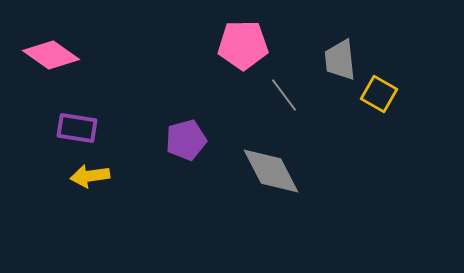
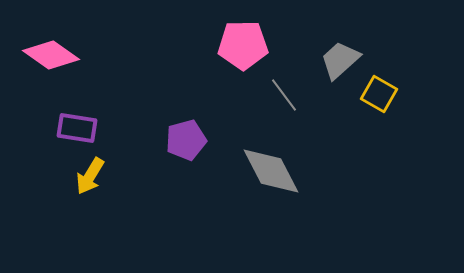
gray trapezoid: rotated 54 degrees clockwise
yellow arrow: rotated 51 degrees counterclockwise
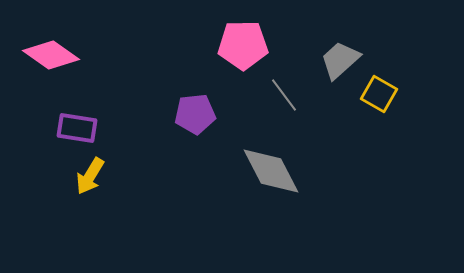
purple pentagon: moved 9 px right, 26 px up; rotated 9 degrees clockwise
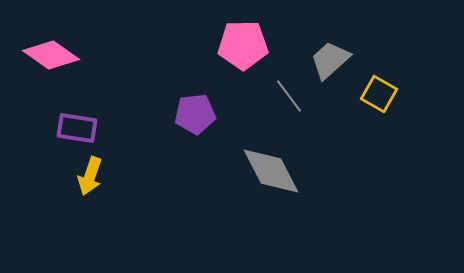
gray trapezoid: moved 10 px left
gray line: moved 5 px right, 1 px down
yellow arrow: rotated 12 degrees counterclockwise
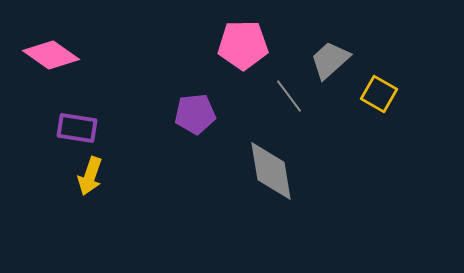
gray diamond: rotated 18 degrees clockwise
